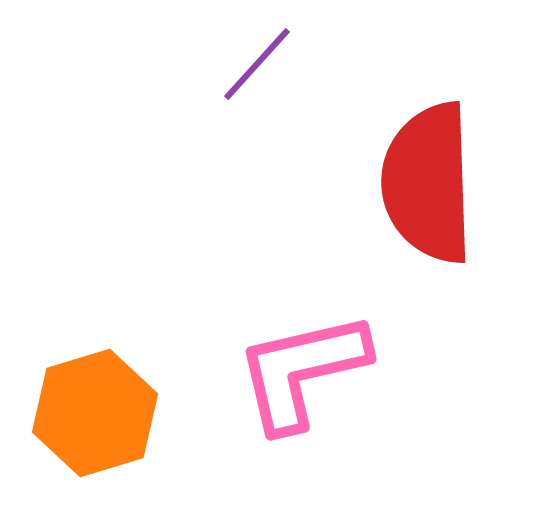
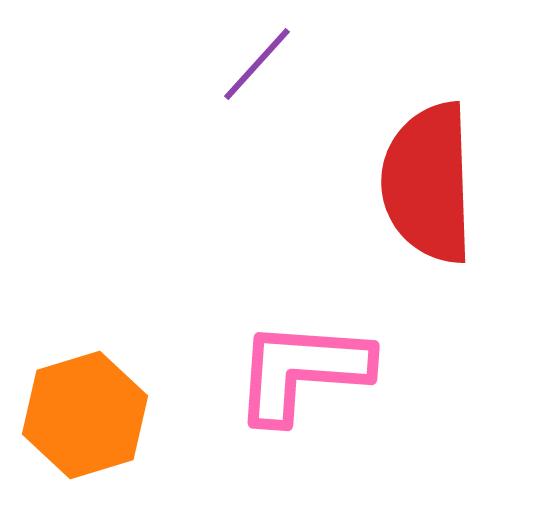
pink L-shape: rotated 17 degrees clockwise
orange hexagon: moved 10 px left, 2 px down
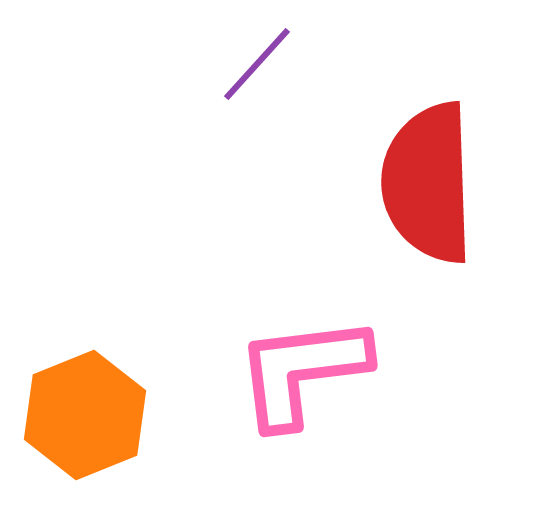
pink L-shape: rotated 11 degrees counterclockwise
orange hexagon: rotated 5 degrees counterclockwise
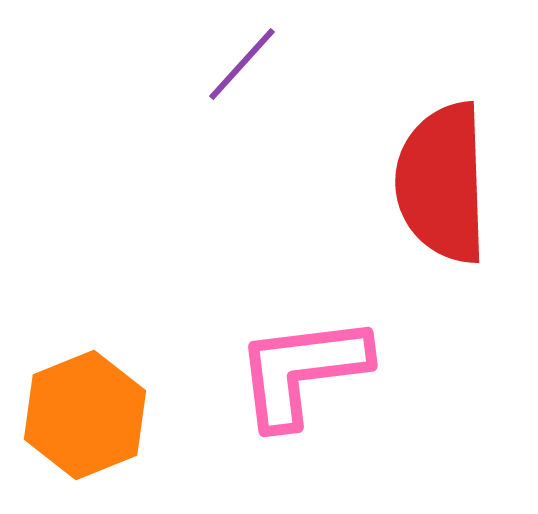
purple line: moved 15 px left
red semicircle: moved 14 px right
